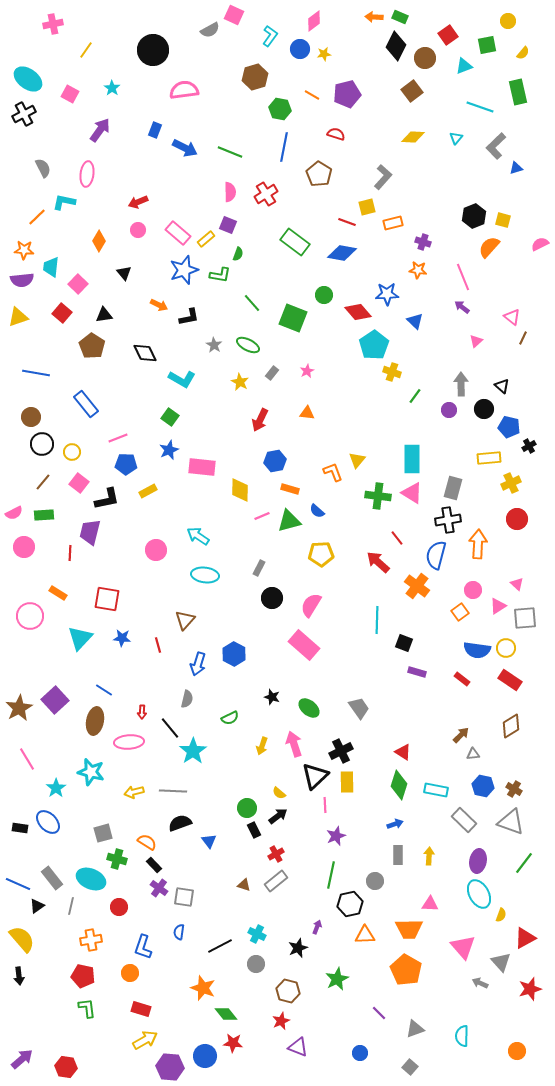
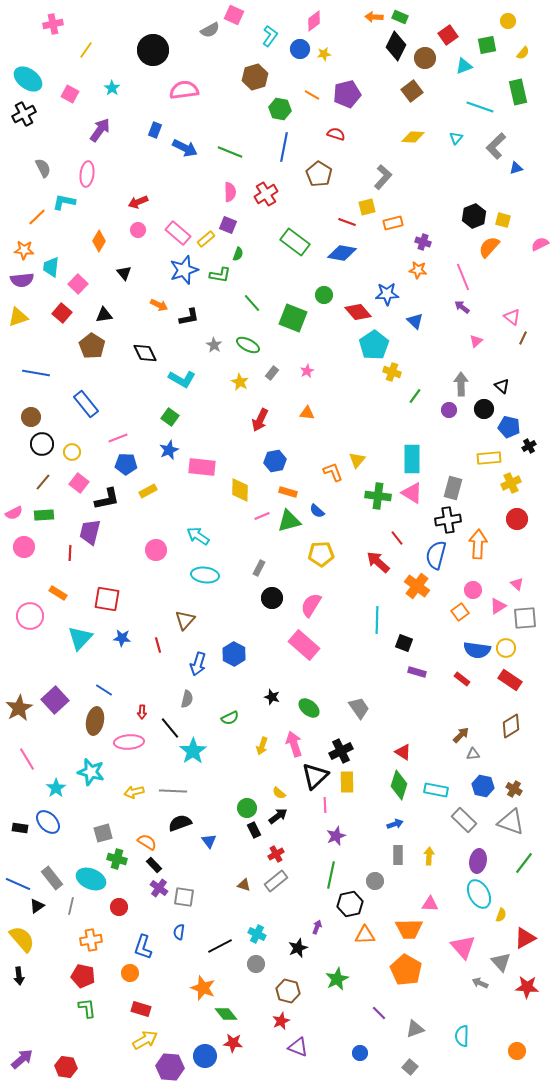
orange rectangle at (290, 489): moved 2 px left, 3 px down
red star at (530, 989): moved 3 px left, 2 px up; rotated 20 degrees clockwise
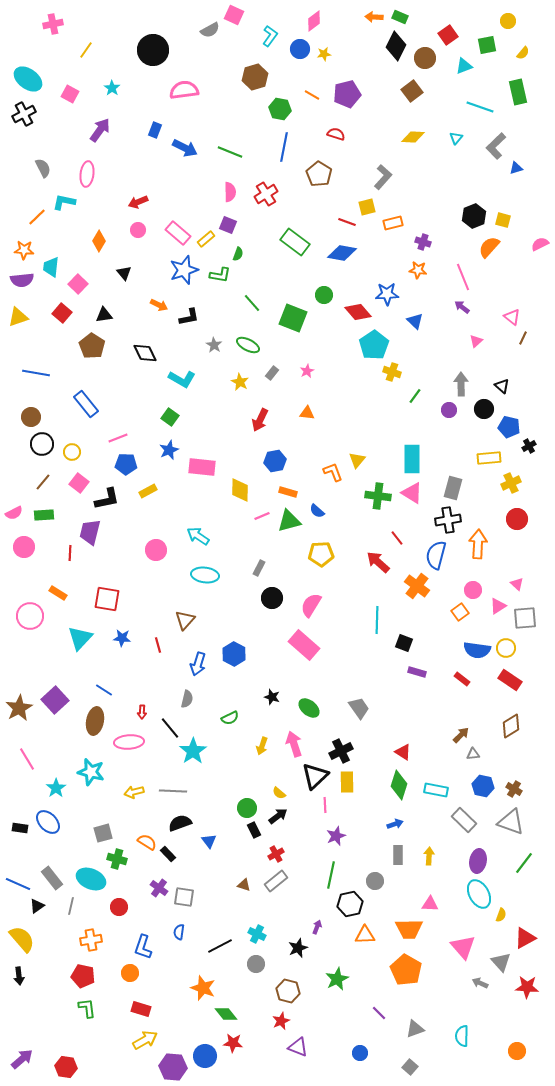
black rectangle at (154, 865): moved 14 px right, 11 px up
purple hexagon at (170, 1067): moved 3 px right
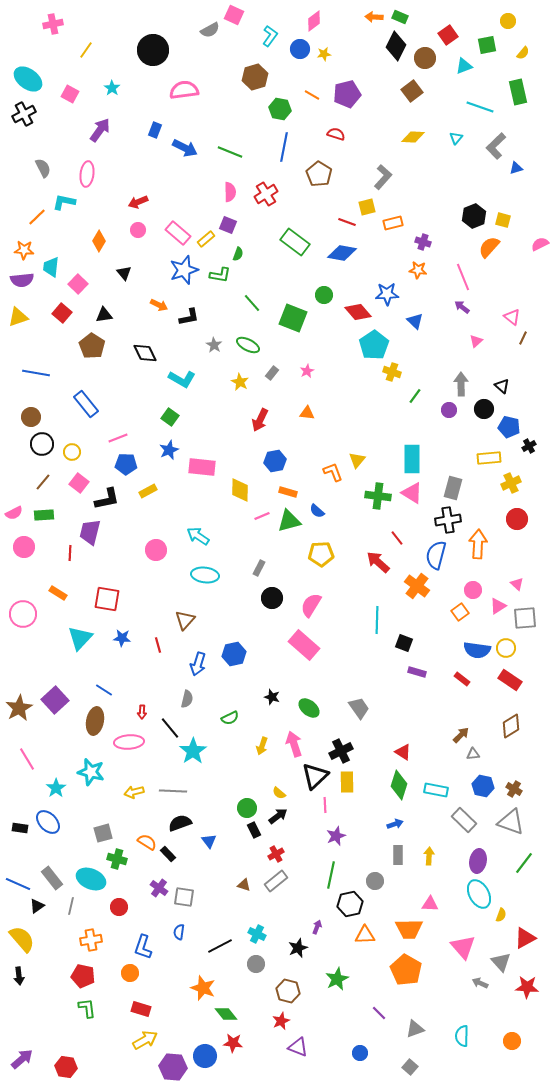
pink circle at (30, 616): moved 7 px left, 2 px up
blue hexagon at (234, 654): rotated 20 degrees clockwise
orange circle at (517, 1051): moved 5 px left, 10 px up
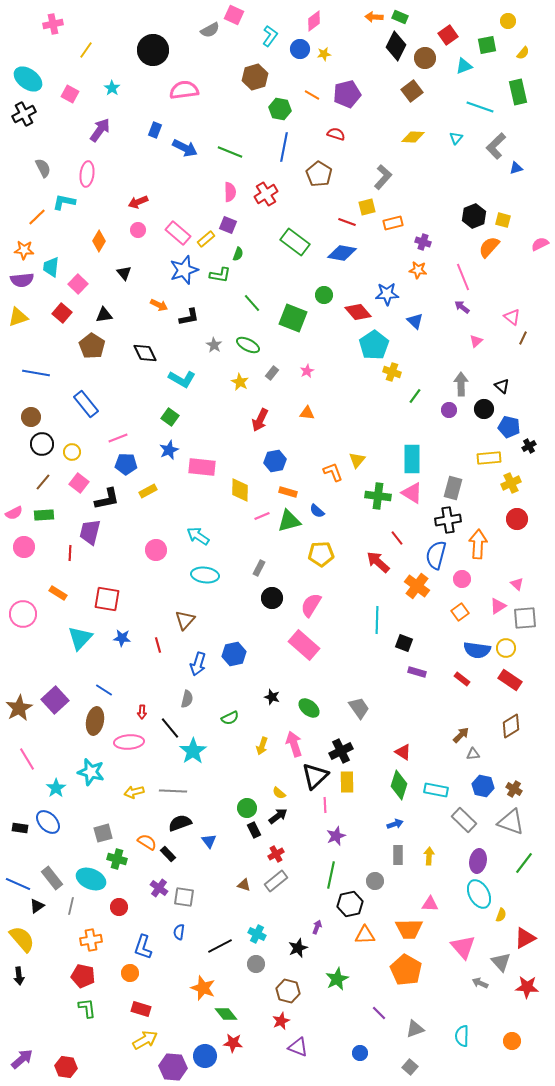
pink circle at (473, 590): moved 11 px left, 11 px up
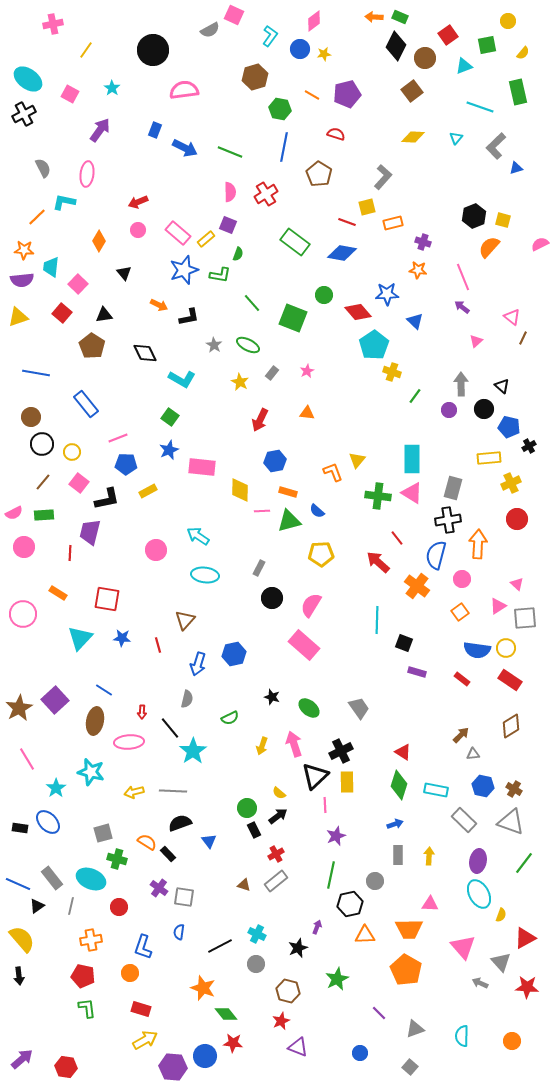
pink line at (262, 516): moved 5 px up; rotated 21 degrees clockwise
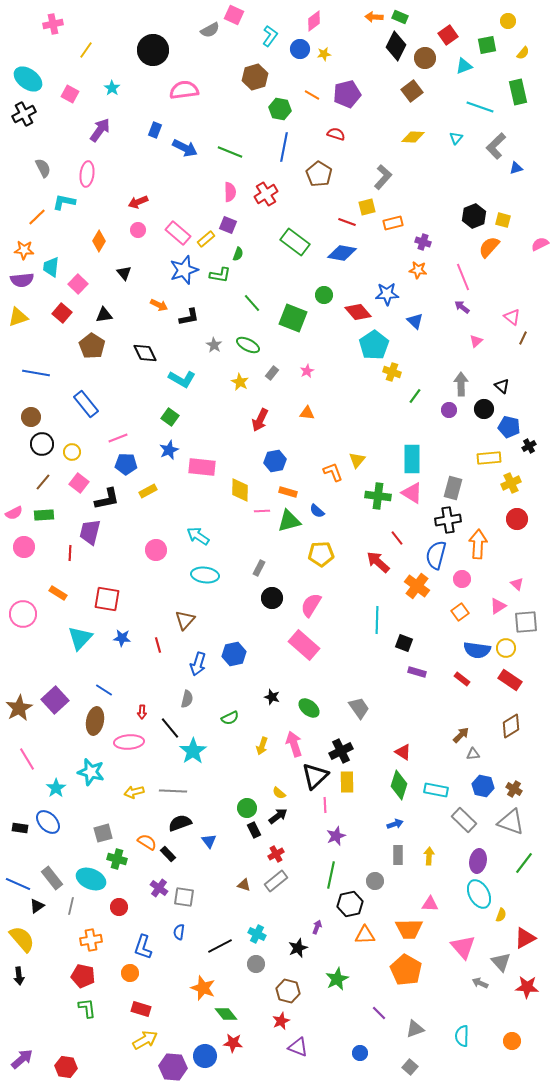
gray square at (525, 618): moved 1 px right, 4 px down
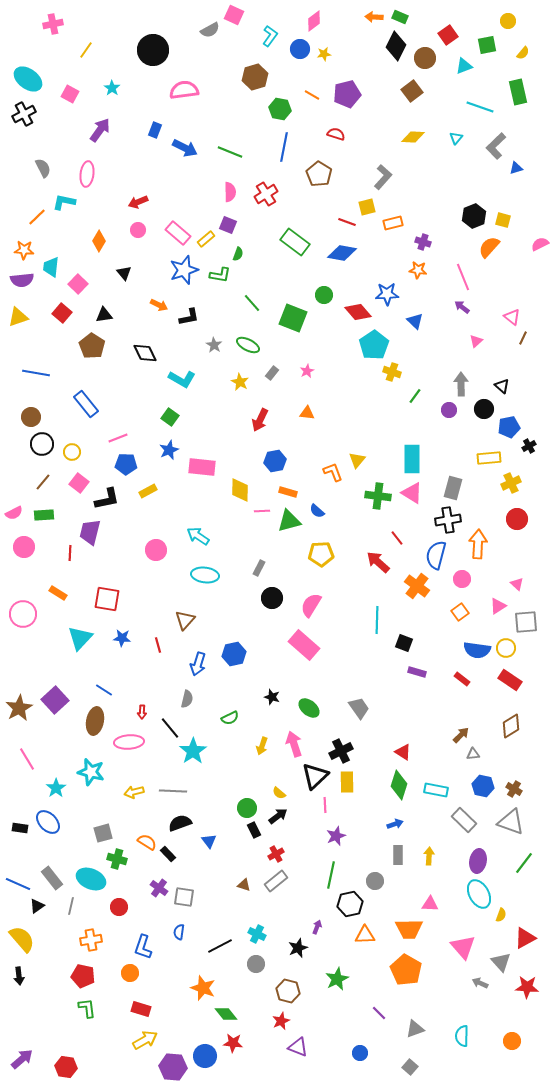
blue pentagon at (509, 427): rotated 25 degrees counterclockwise
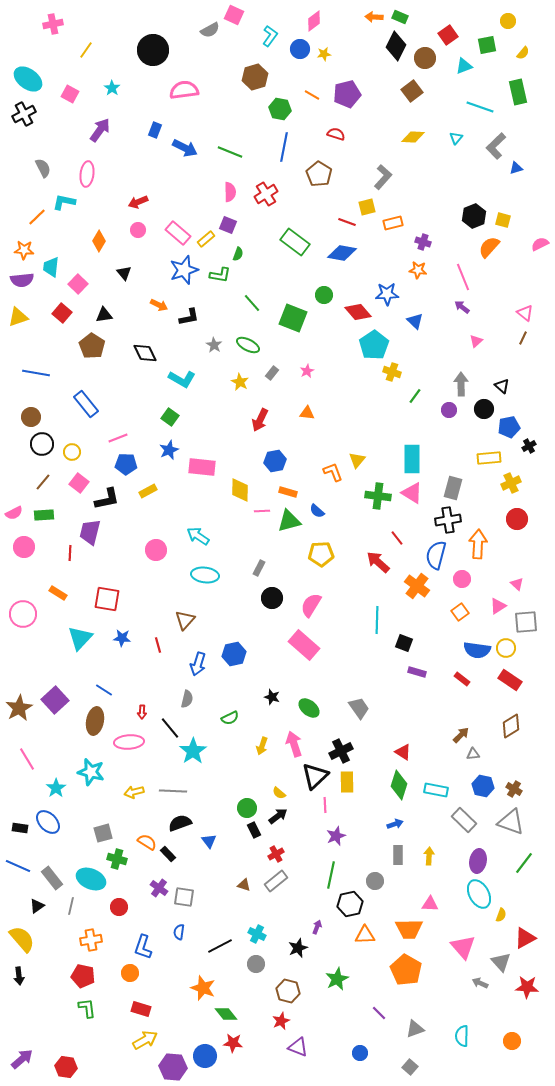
pink triangle at (512, 317): moved 13 px right, 4 px up
blue line at (18, 884): moved 18 px up
